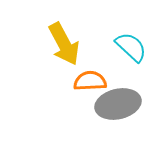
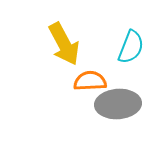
cyan semicircle: rotated 68 degrees clockwise
gray ellipse: rotated 9 degrees clockwise
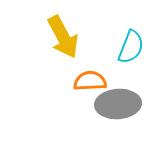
yellow arrow: moved 1 px left, 7 px up
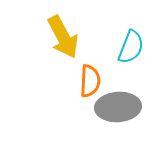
orange semicircle: rotated 96 degrees clockwise
gray ellipse: moved 3 px down
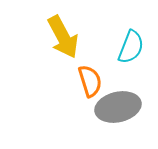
orange semicircle: rotated 20 degrees counterclockwise
gray ellipse: rotated 9 degrees counterclockwise
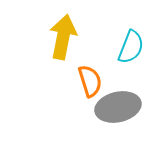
yellow arrow: rotated 141 degrees counterclockwise
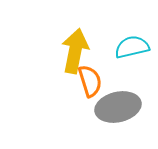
yellow arrow: moved 12 px right, 14 px down
cyan semicircle: moved 1 px right; rotated 124 degrees counterclockwise
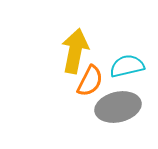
cyan semicircle: moved 5 px left, 19 px down
orange semicircle: rotated 44 degrees clockwise
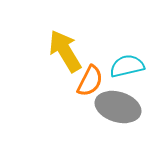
yellow arrow: moved 10 px left; rotated 42 degrees counterclockwise
gray ellipse: rotated 30 degrees clockwise
